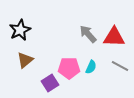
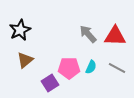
red triangle: moved 1 px right, 1 px up
gray line: moved 3 px left, 2 px down
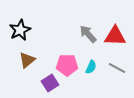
brown triangle: moved 2 px right
pink pentagon: moved 2 px left, 3 px up
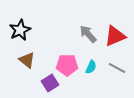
red triangle: rotated 25 degrees counterclockwise
brown triangle: rotated 42 degrees counterclockwise
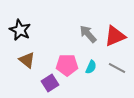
black star: rotated 20 degrees counterclockwise
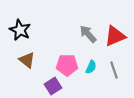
gray line: moved 3 px left, 2 px down; rotated 42 degrees clockwise
purple square: moved 3 px right, 3 px down
